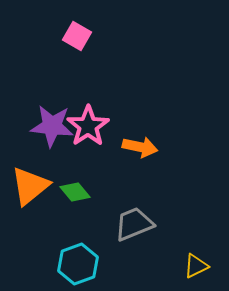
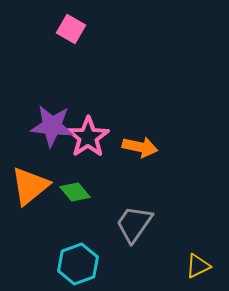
pink square: moved 6 px left, 7 px up
pink star: moved 11 px down
gray trapezoid: rotated 33 degrees counterclockwise
yellow triangle: moved 2 px right
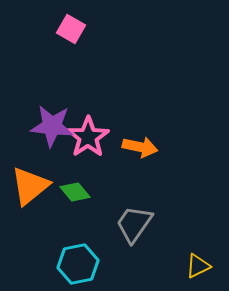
cyan hexagon: rotated 9 degrees clockwise
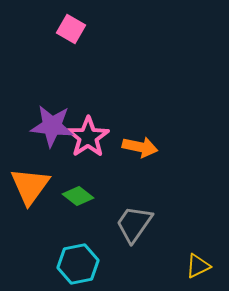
orange triangle: rotated 15 degrees counterclockwise
green diamond: moved 3 px right, 4 px down; rotated 12 degrees counterclockwise
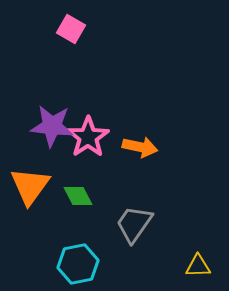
green diamond: rotated 24 degrees clockwise
yellow triangle: rotated 24 degrees clockwise
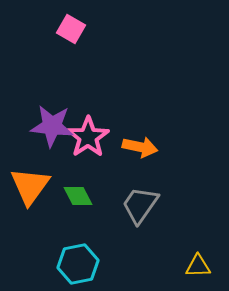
gray trapezoid: moved 6 px right, 19 px up
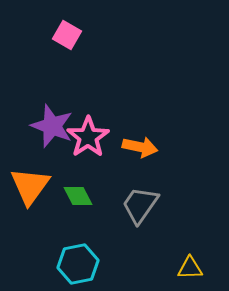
pink square: moved 4 px left, 6 px down
purple star: rotated 15 degrees clockwise
yellow triangle: moved 8 px left, 2 px down
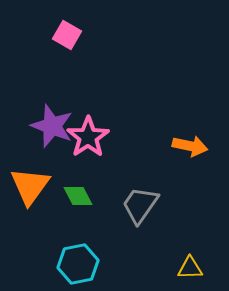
orange arrow: moved 50 px right, 1 px up
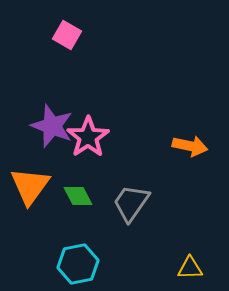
gray trapezoid: moved 9 px left, 2 px up
